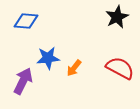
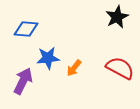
blue diamond: moved 8 px down
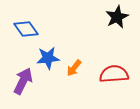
blue diamond: rotated 50 degrees clockwise
red semicircle: moved 6 px left, 6 px down; rotated 32 degrees counterclockwise
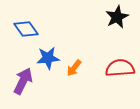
red semicircle: moved 6 px right, 6 px up
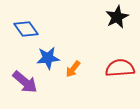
orange arrow: moved 1 px left, 1 px down
purple arrow: moved 2 px right, 1 px down; rotated 104 degrees clockwise
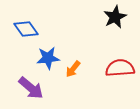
black star: moved 2 px left
purple arrow: moved 6 px right, 6 px down
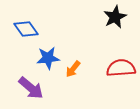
red semicircle: moved 1 px right
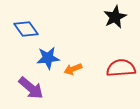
orange arrow: rotated 30 degrees clockwise
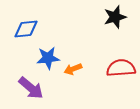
black star: rotated 10 degrees clockwise
blue diamond: rotated 60 degrees counterclockwise
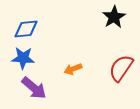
black star: moved 1 px left; rotated 15 degrees counterclockwise
blue star: moved 25 px left; rotated 10 degrees clockwise
red semicircle: rotated 52 degrees counterclockwise
purple arrow: moved 3 px right
